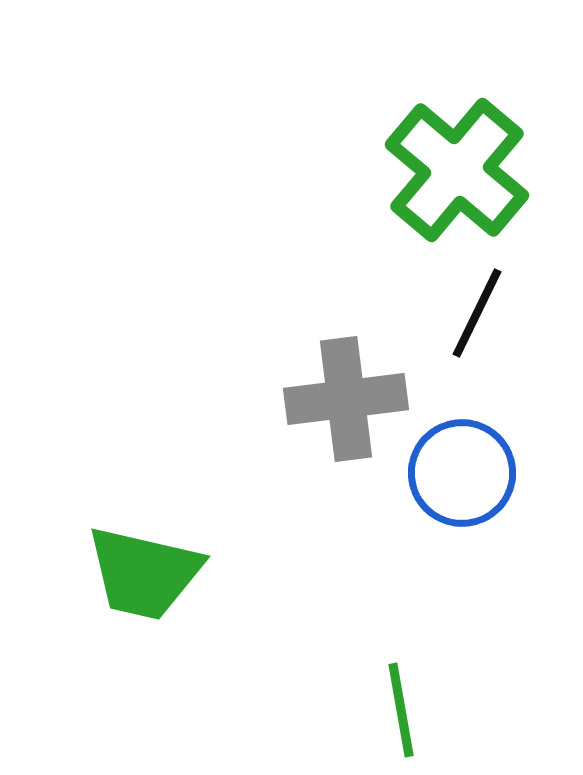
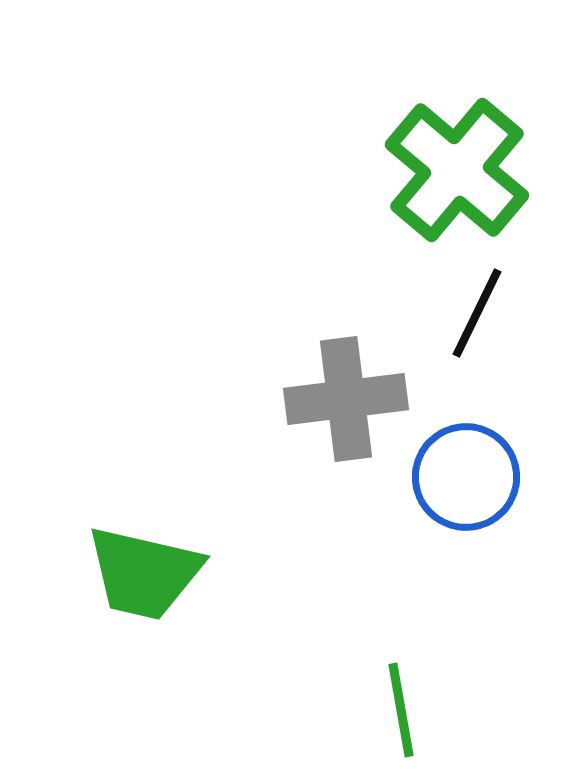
blue circle: moved 4 px right, 4 px down
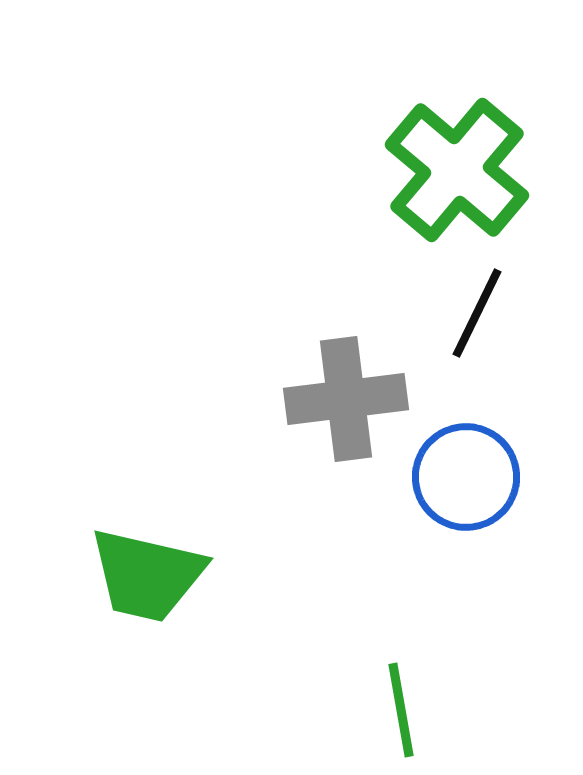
green trapezoid: moved 3 px right, 2 px down
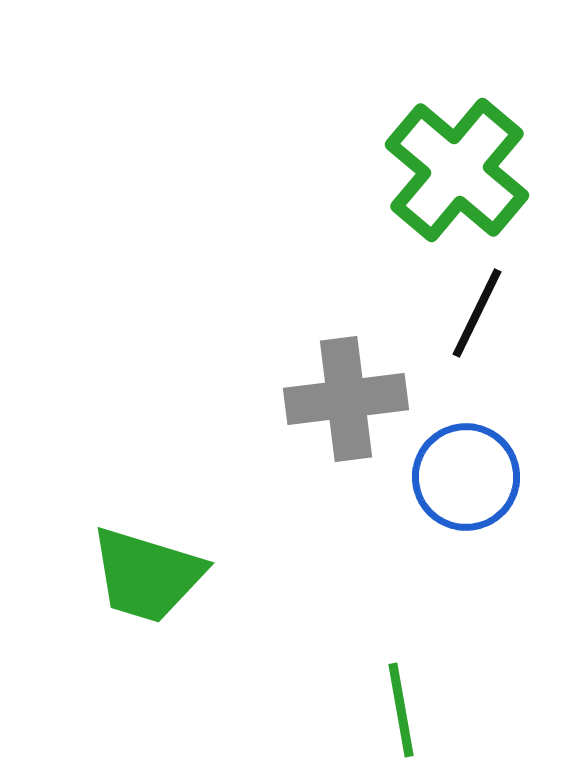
green trapezoid: rotated 4 degrees clockwise
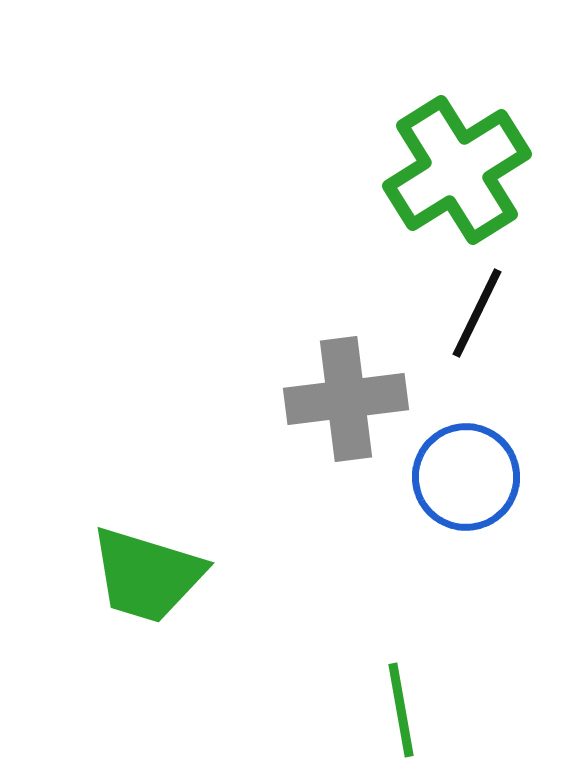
green cross: rotated 18 degrees clockwise
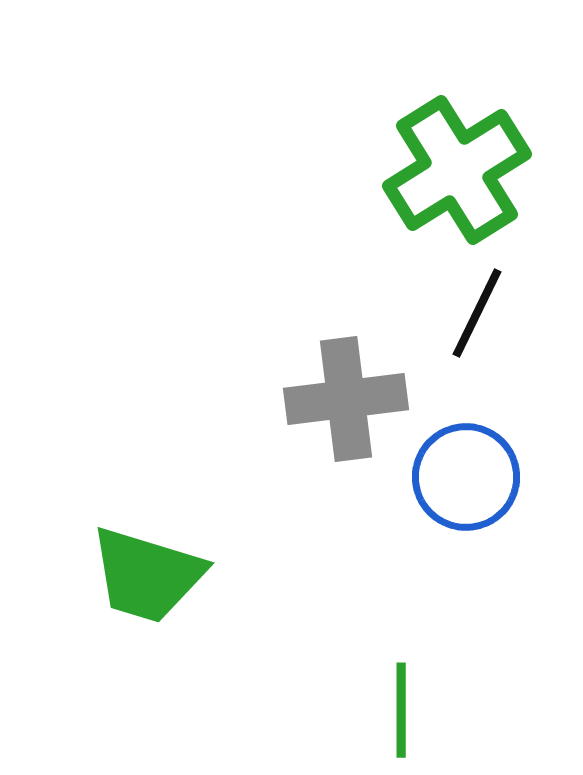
green line: rotated 10 degrees clockwise
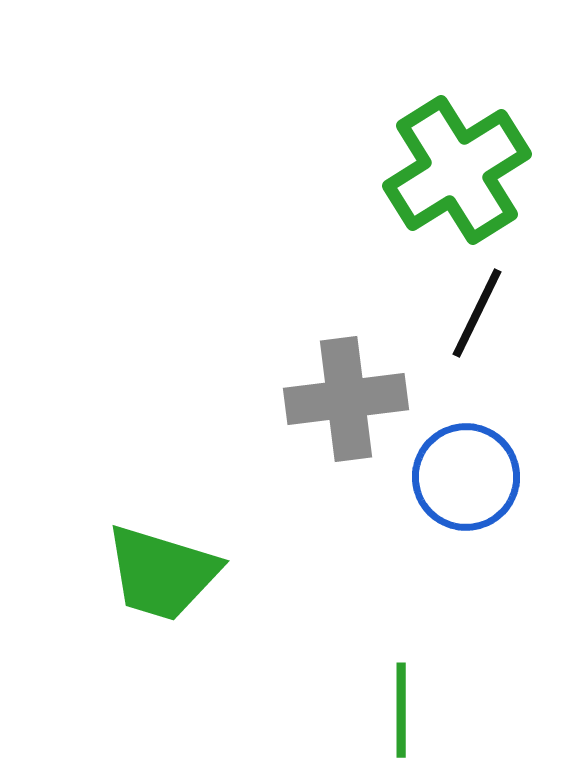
green trapezoid: moved 15 px right, 2 px up
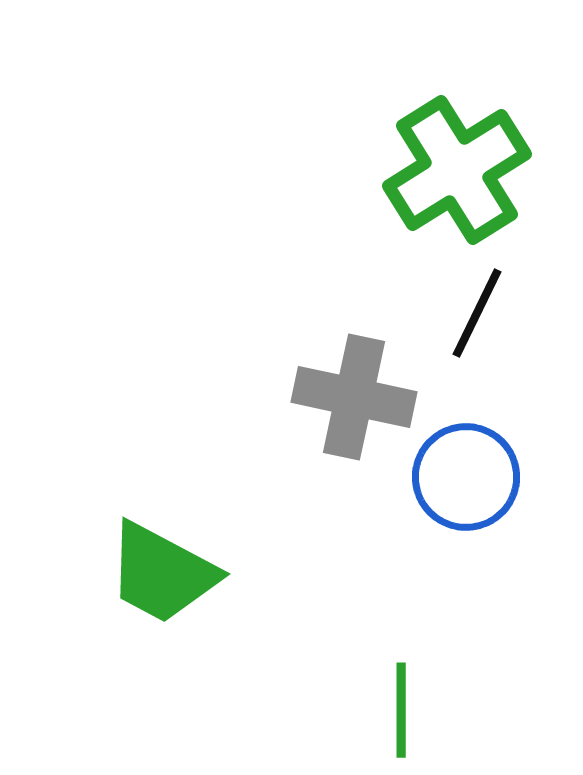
gray cross: moved 8 px right, 2 px up; rotated 19 degrees clockwise
green trapezoid: rotated 11 degrees clockwise
